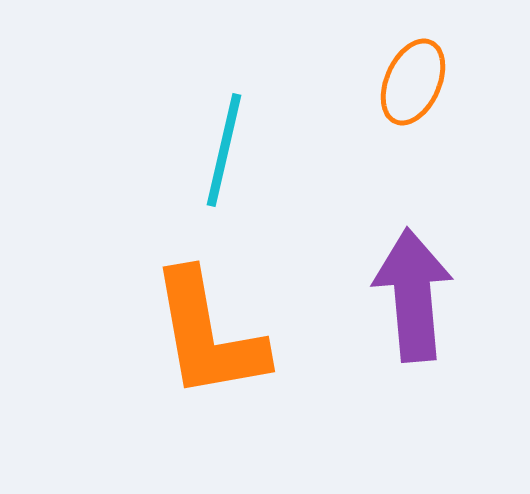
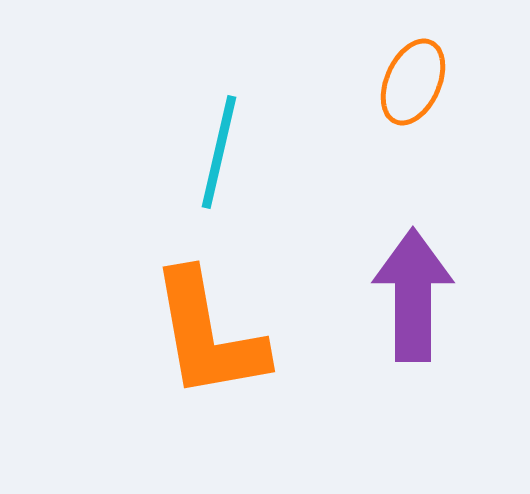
cyan line: moved 5 px left, 2 px down
purple arrow: rotated 5 degrees clockwise
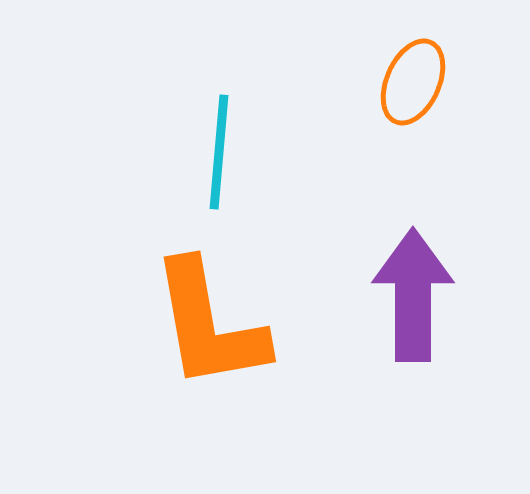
cyan line: rotated 8 degrees counterclockwise
orange L-shape: moved 1 px right, 10 px up
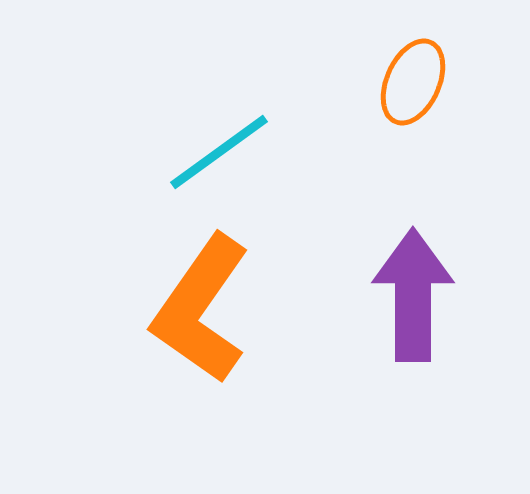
cyan line: rotated 49 degrees clockwise
orange L-shape: moved 8 px left, 16 px up; rotated 45 degrees clockwise
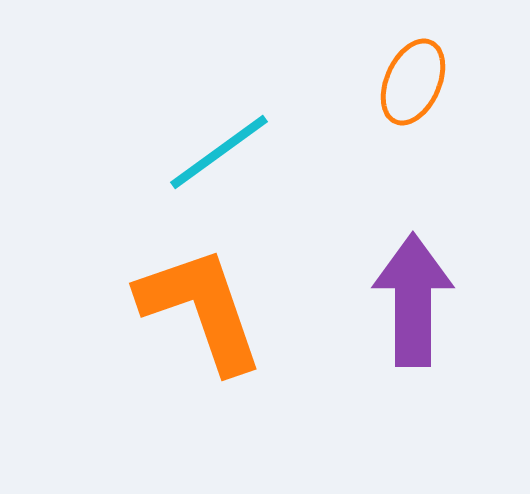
purple arrow: moved 5 px down
orange L-shape: rotated 126 degrees clockwise
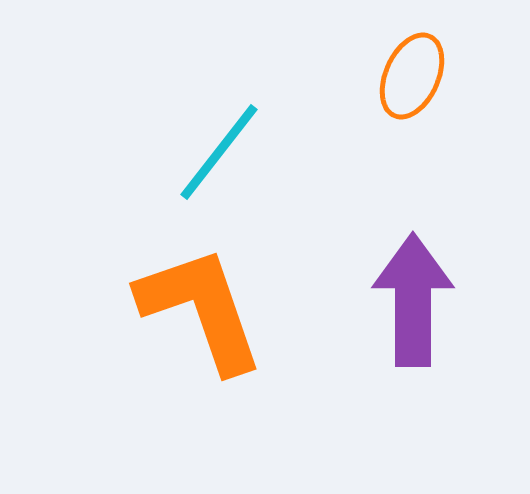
orange ellipse: moved 1 px left, 6 px up
cyan line: rotated 16 degrees counterclockwise
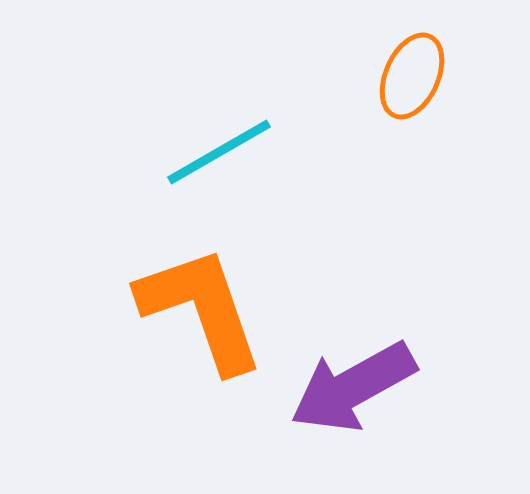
cyan line: rotated 22 degrees clockwise
purple arrow: moved 60 px left, 87 px down; rotated 119 degrees counterclockwise
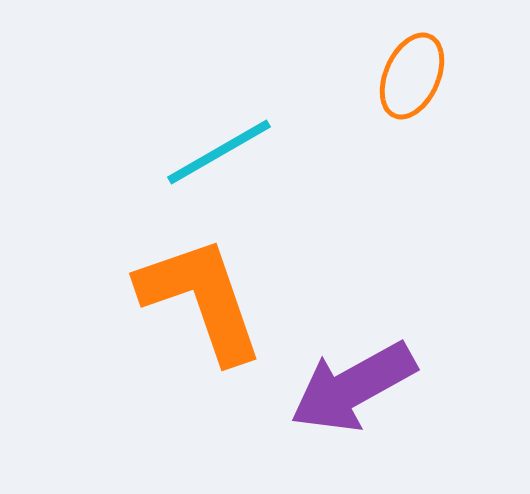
orange L-shape: moved 10 px up
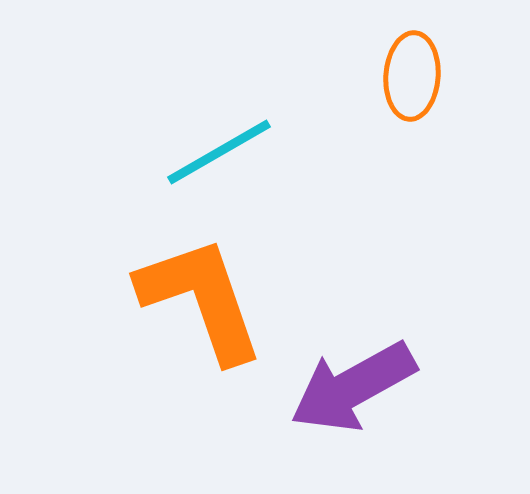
orange ellipse: rotated 20 degrees counterclockwise
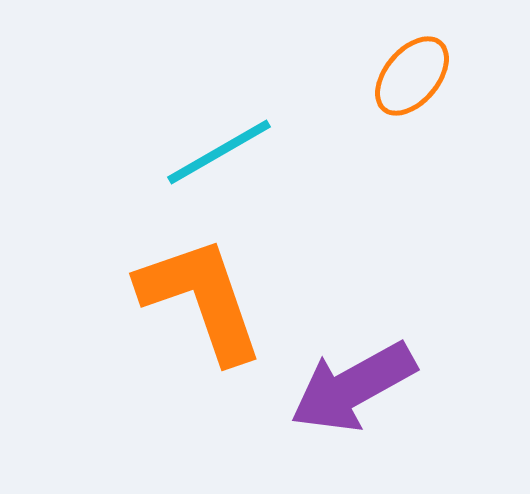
orange ellipse: rotated 36 degrees clockwise
